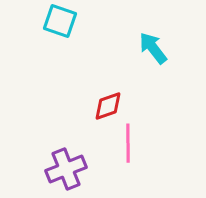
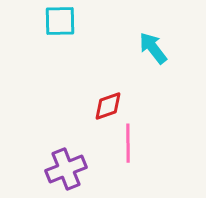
cyan square: rotated 20 degrees counterclockwise
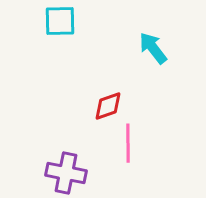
purple cross: moved 4 px down; rotated 33 degrees clockwise
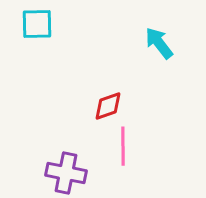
cyan square: moved 23 px left, 3 px down
cyan arrow: moved 6 px right, 5 px up
pink line: moved 5 px left, 3 px down
